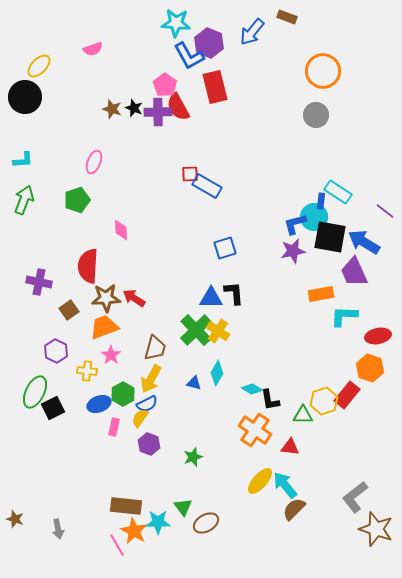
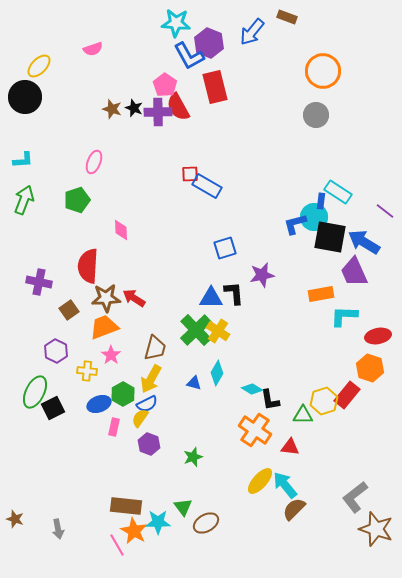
purple star at (293, 251): moved 31 px left, 24 px down
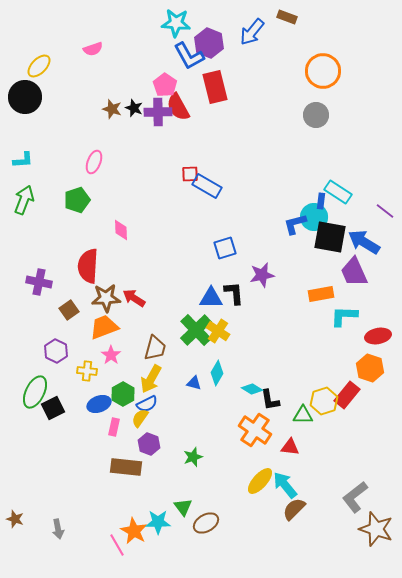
brown rectangle at (126, 506): moved 39 px up
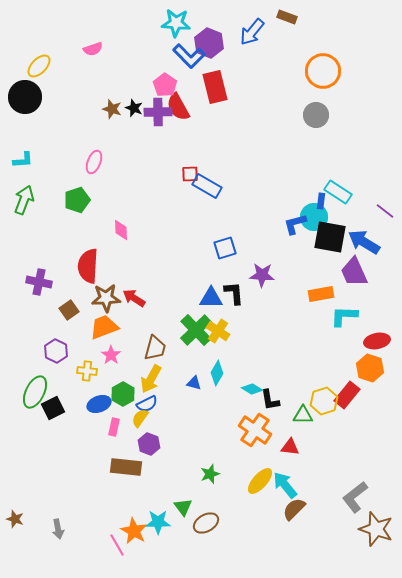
blue L-shape at (189, 56): rotated 16 degrees counterclockwise
purple star at (262, 275): rotated 15 degrees clockwise
red ellipse at (378, 336): moved 1 px left, 5 px down
green star at (193, 457): moved 17 px right, 17 px down
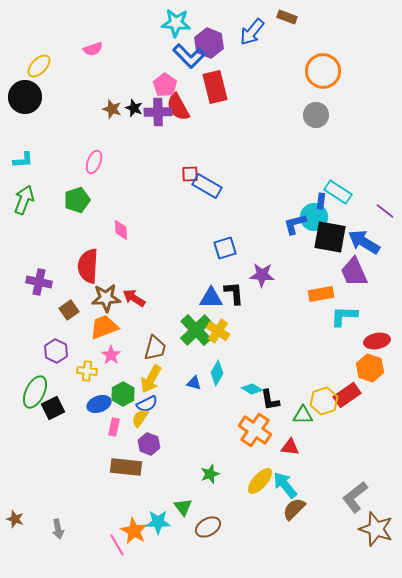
red rectangle at (347, 395): rotated 16 degrees clockwise
brown ellipse at (206, 523): moved 2 px right, 4 px down
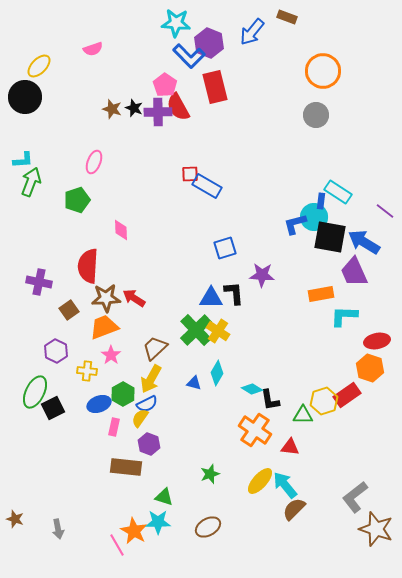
green arrow at (24, 200): moved 7 px right, 18 px up
brown trapezoid at (155, 348): rotated 148 degrees counterclockwise
green triangle at (183, 507): moved 19 px left, 10 px up; rotated 36 degrees counterclockwise
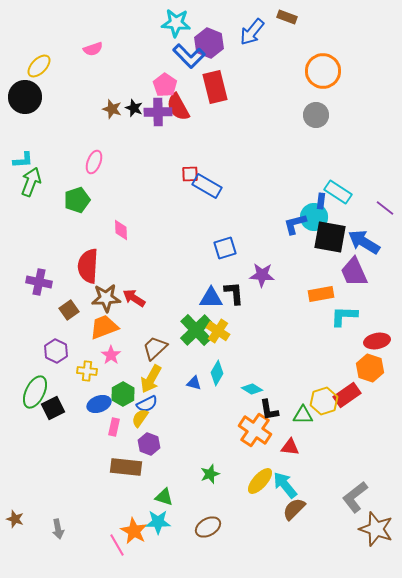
purple line at (385, 211): moved 3 px up
black L-shape at (270, 400): moved 1 px left, 10 px down
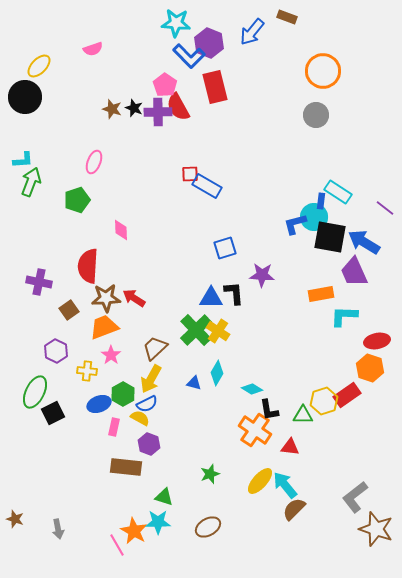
black square at (53, 408): moved 5 px down
yellow semicircle at (140, 418): rotated 84 degrees clockwise
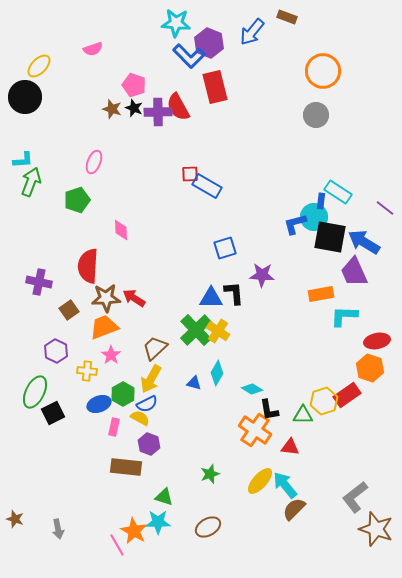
pink pentagon at (165, 85): moved 31 px left; rotated 15 degrees counterclockwise
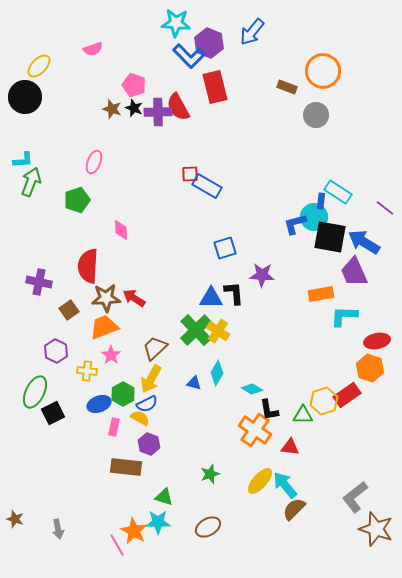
brown rectangle at (287, 17): moved 70 px down
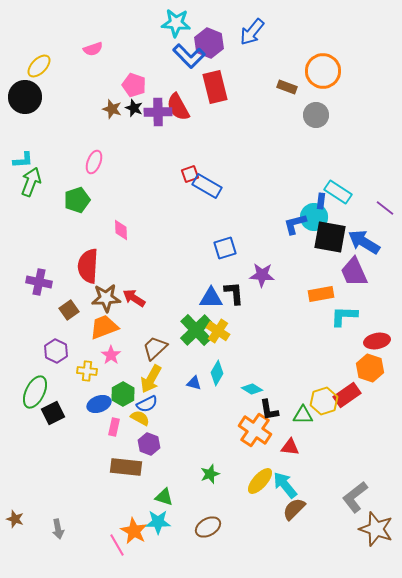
red square at (190, 174): rotated 18 degrees counterclockwise
